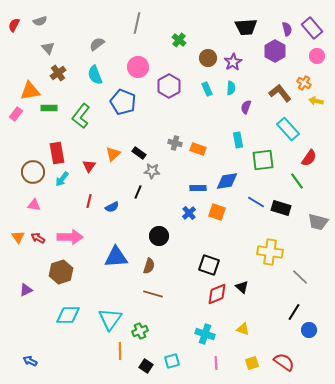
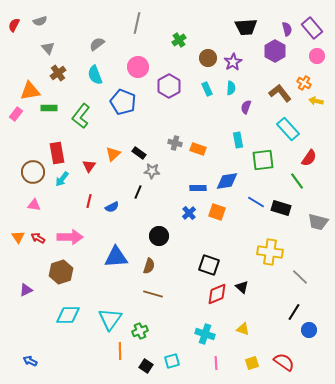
green cross at (179, 40): rotated 16 degrees clockwise
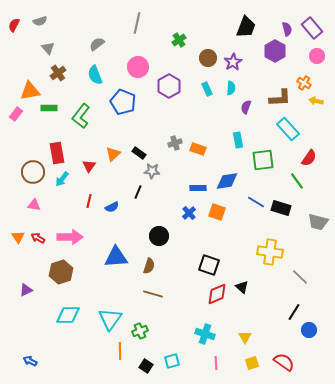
black trapezoid at (246, 27): rotated 65 degrees counterclockwise
brown L-shape at (280, 93): moved 5 px down; rotated 125 degrees clockwise
gray cross at (175, 143): rotated 32 degrees counterclockwise
yellow triangle at (243, 329): moved 2 px right, 8 px down; rotated 40 degrees clockwise
